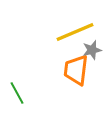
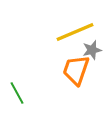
orange trapezoid: rotated 12 degrees clockwise
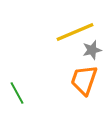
orange trapezoid: moved 8 px right, 10 px down
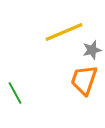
yellow line: moved 11 px left
green line: moved 2 px left
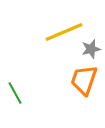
gray star: moved 1 px left, 1 px up
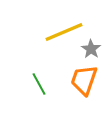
gray star: rotated 24 degrees counterclockwise
green line: moved 24 px right, 9 px up
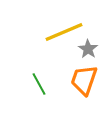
gray star: moved 3 px left
